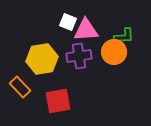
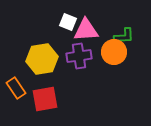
orange rectangle: moved 4 px left, 1 px down; rotated 10 degrees clockwise
red square: moved 13 px left, 2 px up
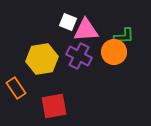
purple cross: rotated 35 degrees clockwise
red square: moved 9 px right, 7 px down
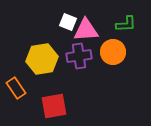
green L-shape: moved 2 px right, 12 px up
orange circle: moved 1 px left
purple cross: rotated 35 degrees counterclockwise
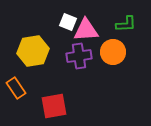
yellow hexagon: moved 9 px left, 8 px up
